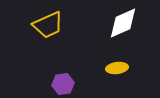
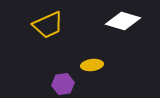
white diamond: moved 2 px up; rotated 40 degrees clockwise
yellow ellipse: moved 25 px left, 3 px up
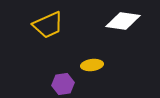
white diamond: rotated 8 degrees counterclockwise
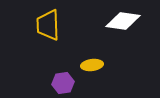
yellow trapezoid: rotated 112 degrees clockwise
purple hexagon: moved 1 px up
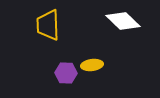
white diamond: rotated 36 degrees clockwise
purple hexagon: moved 3 px right, 10 px up; rotated 10 degrees clockwise
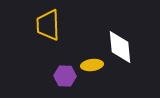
white diamond: moved 3 px left, 26 px down; rotated 40 degrees clockwise
purple hexagon: moved 1 px left, 3 px down
